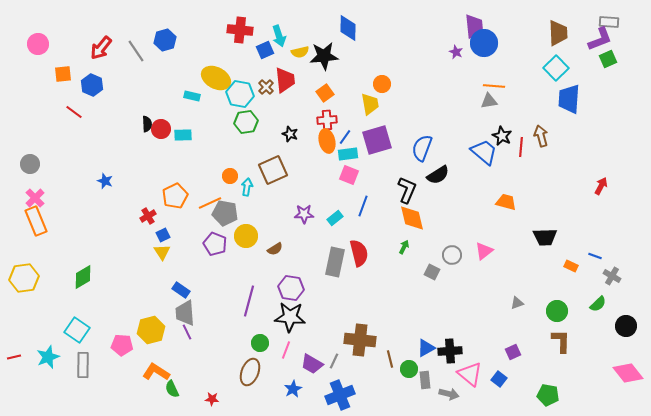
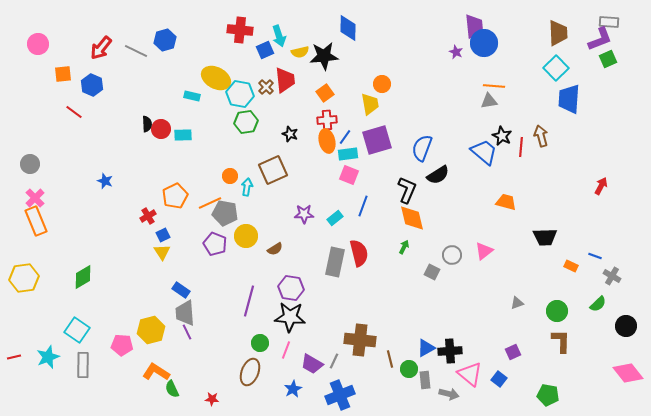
gray line at (136, 51): rotated 30 degrees counterclockwise
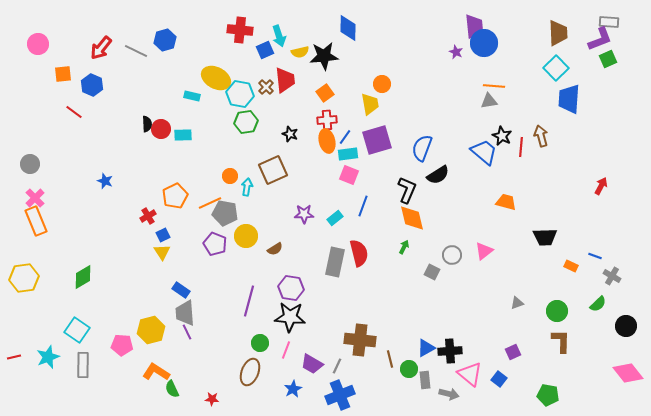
gray line at (334, 361): moved 3 px right, 5 px down
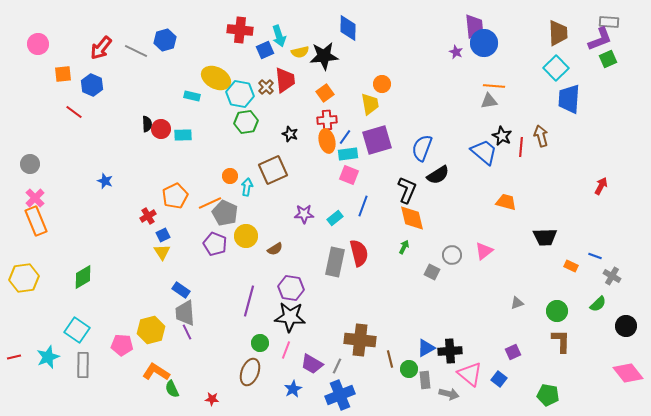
gray pentagon at (225, 213): rotated 15 degrees clockwise
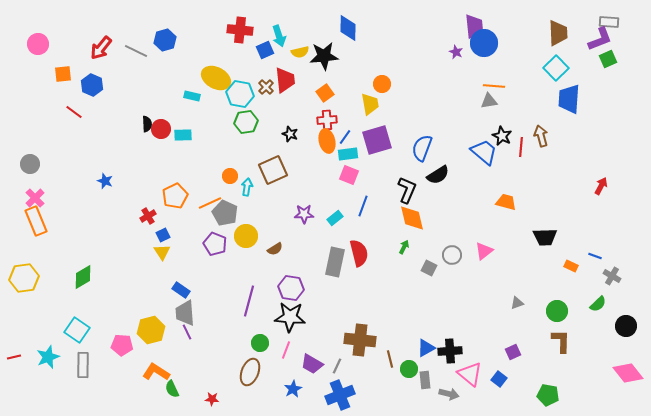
gray square at (432, 272): moved 3 px left, 4 px up
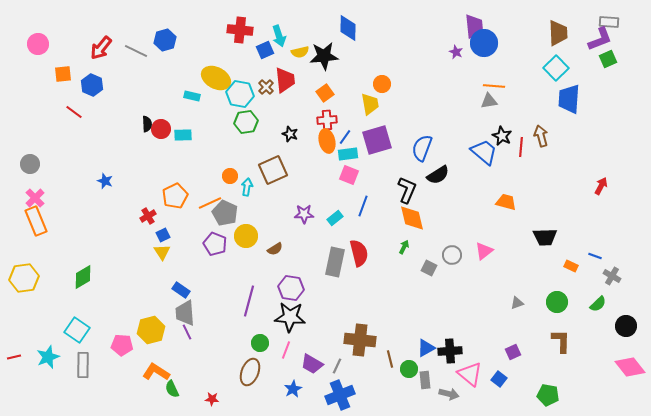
green circle at (557, 311): moved 9 px up
pink diamond at (628, 373): moved 2 px right, 6 px up
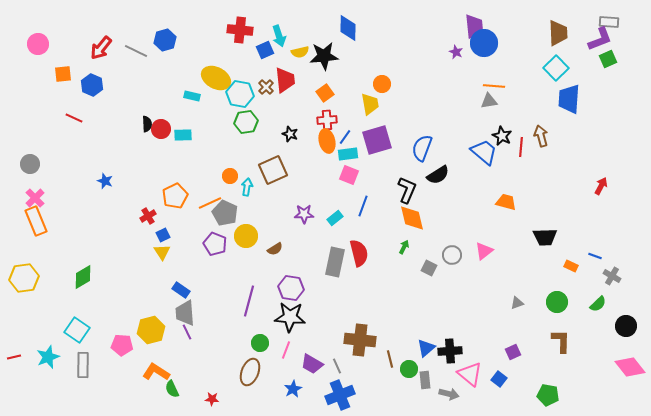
red line at (74, 112): moved 6 px down; rotated 12 degrees counterclockwise
blue triangle at (426, 348): rotated 12 degrees counterclockwise
gray line at (337, 366): rotated 49 degrees counterclockwise
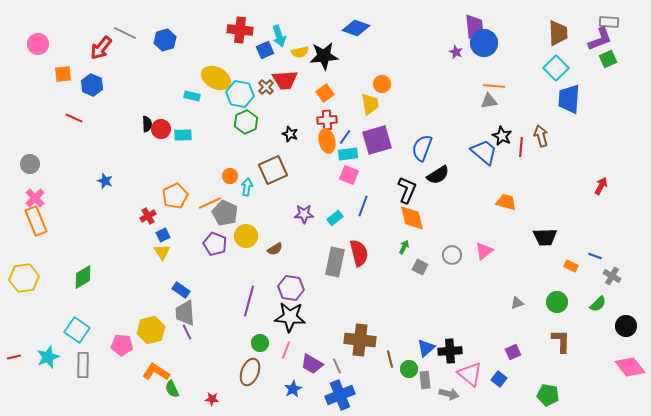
blue diamond at (348, 28): moved 8 px right; rotated 72 degrees counterclockwise
gray line at (136, 51): moved 11 px left, 18 px up
red trapezoid at (285, 80): rotated 92 degrees clockwise
green hexagon at (246, 122): rotated 15 degrees counterclockwise
gray square at (429, 268): moved 9 px left, 1 px up
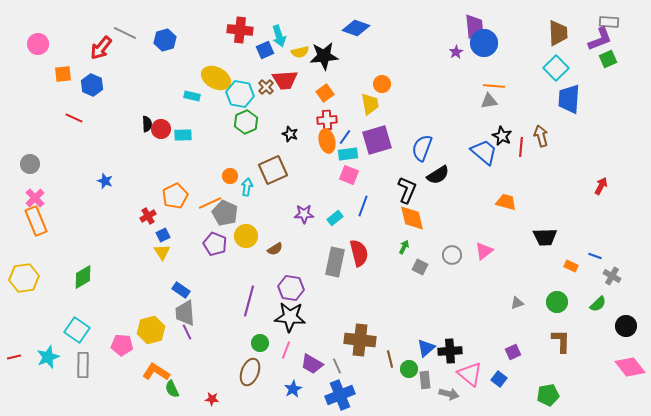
purple star at (456, 52): rotated 16 degrees clockwise
green pentagon at (548, 395): rotated 20 degrees counterclockwise
